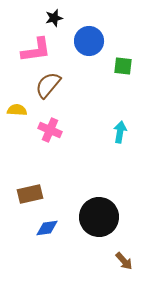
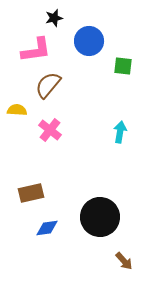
pink cross: rotated 15 degrees clockwise
brown rectangle: moved 1 px right, 1 px up
black circle: moved 1 px right
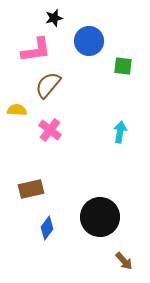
brown rectangle: moved 4 px up
blue diamond: rotated 45 degrees counterclockwise
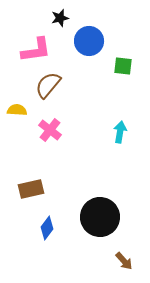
black star: moved 6 px right
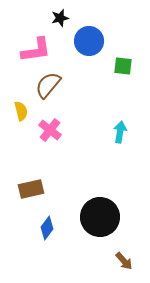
yellow semicircle: moved 4 px right, 1 px down; rotated 72 degrees clockwise
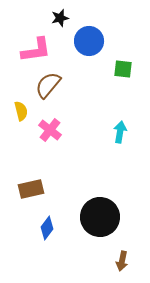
green square: moved 3 px down
brown arrow: moved 2 px left; rotated 54 degrees clockwise
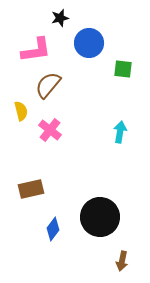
blue circle: moved 2 px down
blue diamond: moved 6 px right, 1 px down
